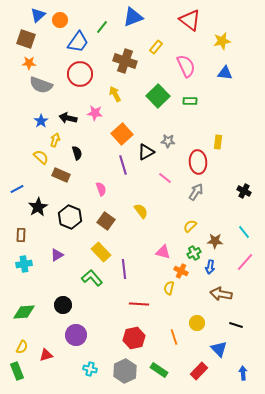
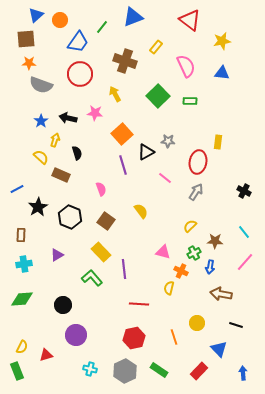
blue triangle at (38, 15): moved 2 px left
brown square at (26, 39): rotated 24 degrees counterclockwise
blue triangle at (225, 73): moved 3 px left
red ellipse at (198, 162): rotated 15 degrees clockwise
green diamond at (24, 312): moved 2 px left, 13 px up
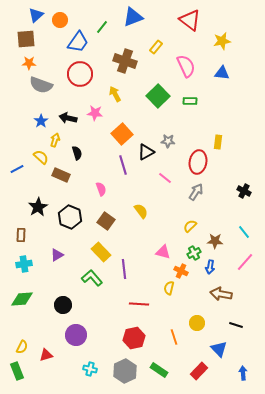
blue line at (17, 189): moved 20 px up
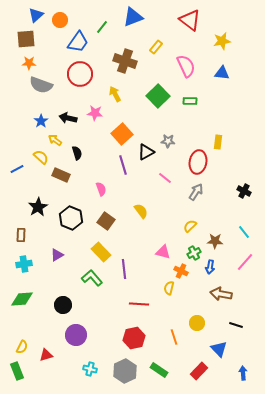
yellow arrow at (55, 140): rotated 72 degrees counterclockwise
black hexagon at (70, 217): moved 1 px right, 1 px down
